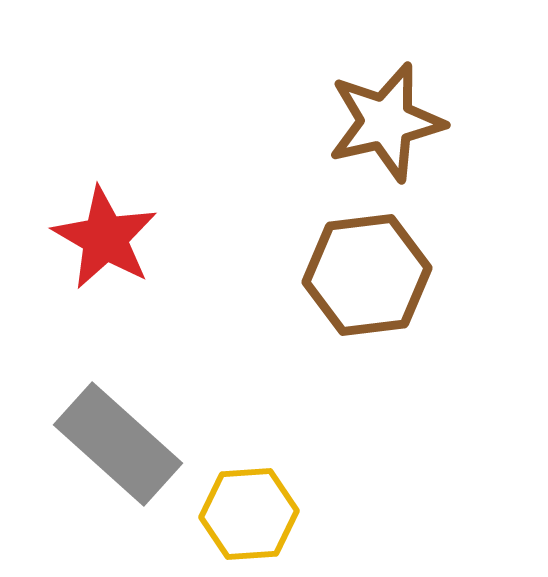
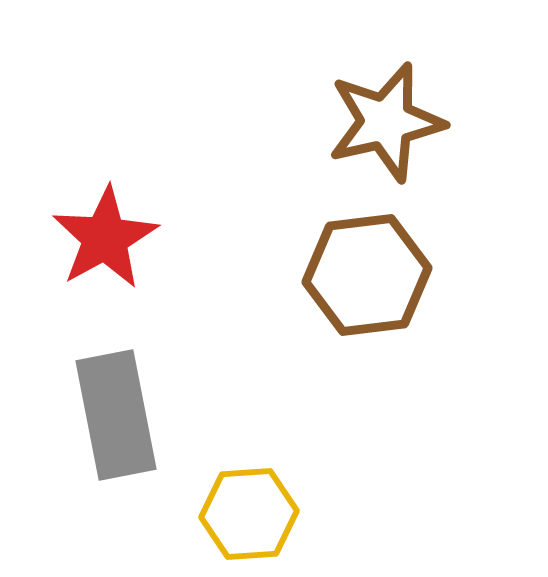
red star: rotated 13 degrees clockwise
gray rectangle: moved 2 px left, 29 px up; rotated 37 degrees clockwise
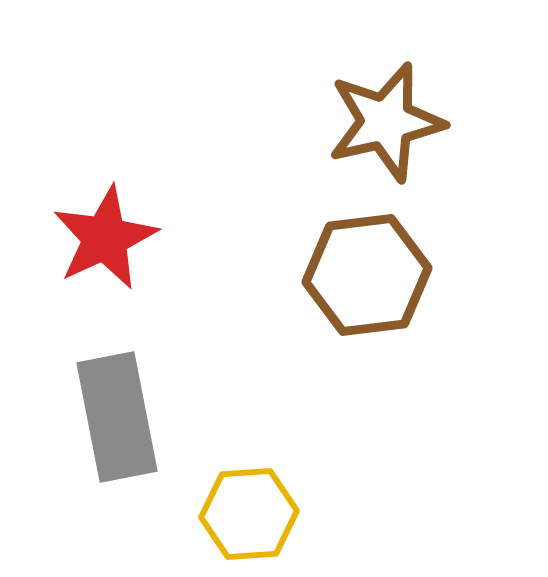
red star: rotated 4 degrees clockwise
gray rectangle: moved 1 px right, 2 px down
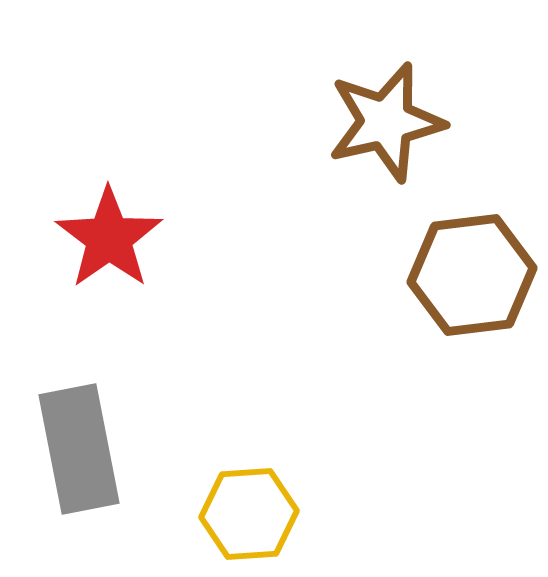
red star: moved 4 px right; rotated 10 degrees counterclockwise
brown hexagon: moved 105 px right
gray rectangle: moved 38 px left, 32 px down
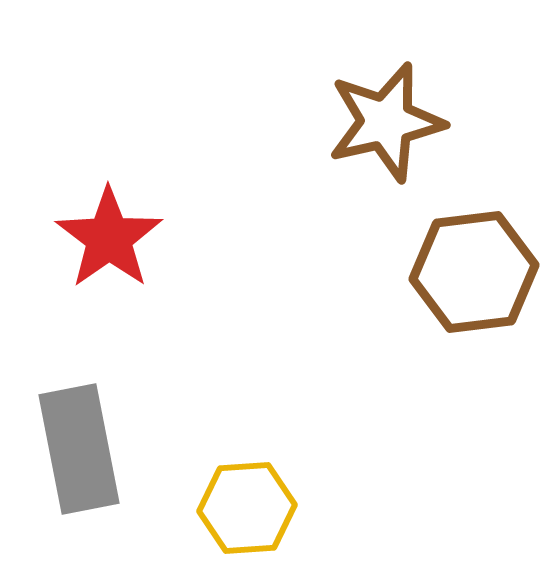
brown hexagon: moved 2 px right, 3 px up
yellow hexagon: moved 2 px left, 6 px up
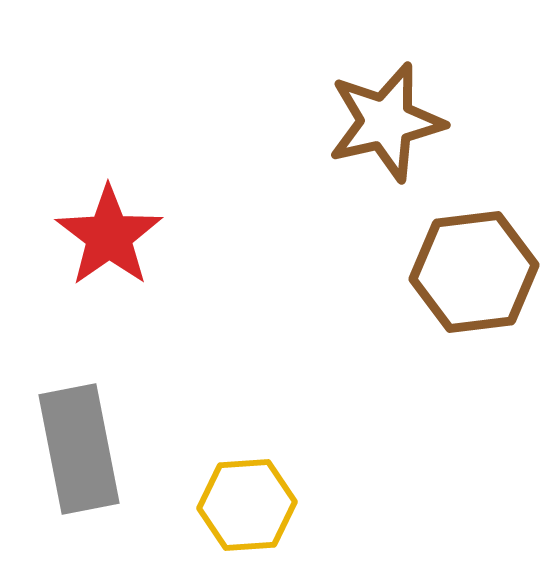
red star: moved 2 px up
yellow hexagon: moved 3 px up
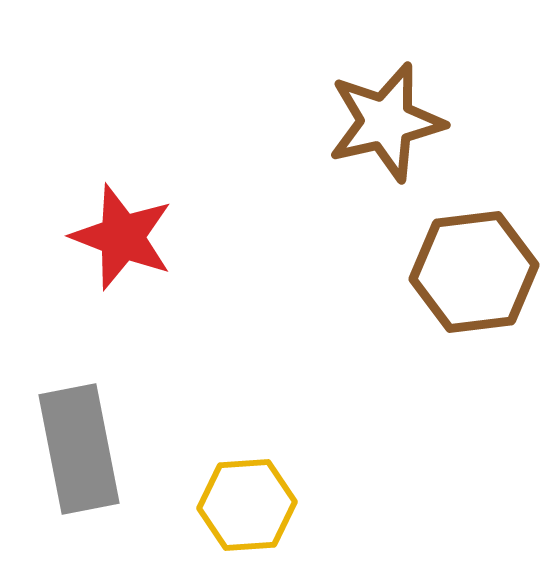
red star: moved 13 px right, 1 px down; rotated 16 degrees counterclockwise
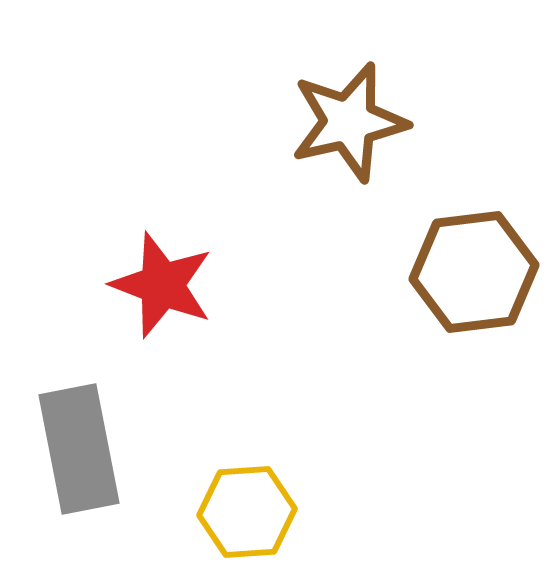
brown star: moved 37 px left
red star: moved 40 px right, 48 px down
yellow hexagon: moved 7 px down
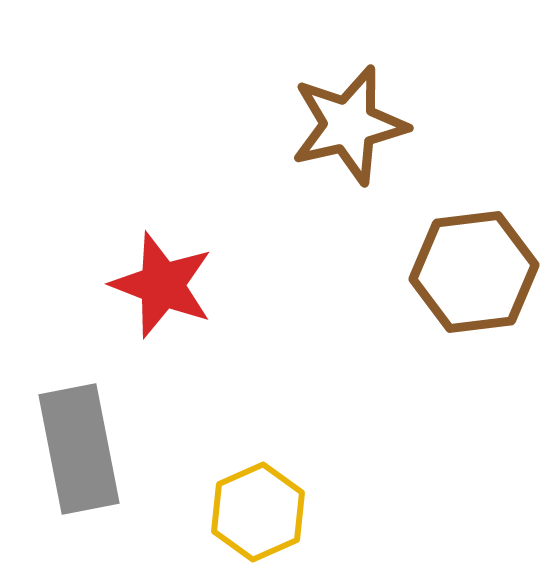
brown star: moved 3 px down
yellow hexagon: moved 11 px right; rotated 20 degrees counterclockwise
